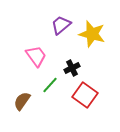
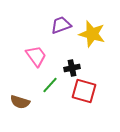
purple trapezoid: rotated 20 degrees clockwise
black cross: rotated 14 degrees clockwise
red square: moved 1 px left, 4 px up; rotated 20 degrees counterclockwise
brown semicircle: moved 2 px left, 1 px down; rotated 108 degrees counterclockwise
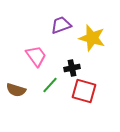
yellow star: moved 4 px down
brown semicircle: moved 4 px left, 12 px up
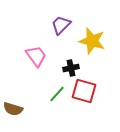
purple trapezoid: rotated 25 degrees counterclockwise
yellow star: moved 3 px down
black cross: moved 1 px left
green line: moved 7 px right, 9 px down
brown semicircle: moved 3 px left, 19 px down
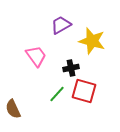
purple trapezoid: rotated 15 degrees clockwise
brown semicircle: rotated 48 degrees clockwise
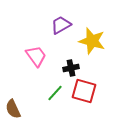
green line: moved 2 px left, 1 px up
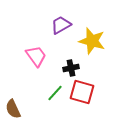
red square: moved 2 px left, 1 px down
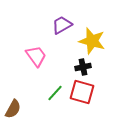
purple trapezoid: moved 1 px right
black cross: moved 12 px right, 1 px up
brown semicircle: rotated 126 degrees counterclockwise
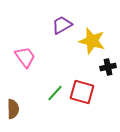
pink trapezoid: moved 11 px left, 1 px down
black cross: moved 25 px right
brown semicircle: rotated 30 degrees counterclockwise
